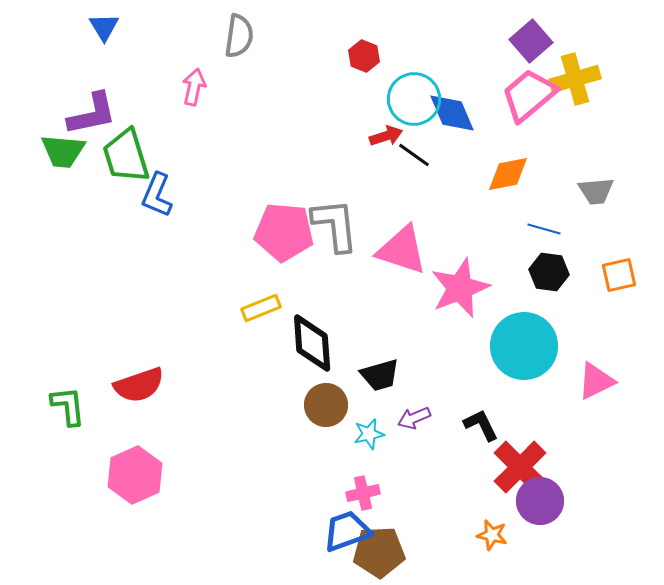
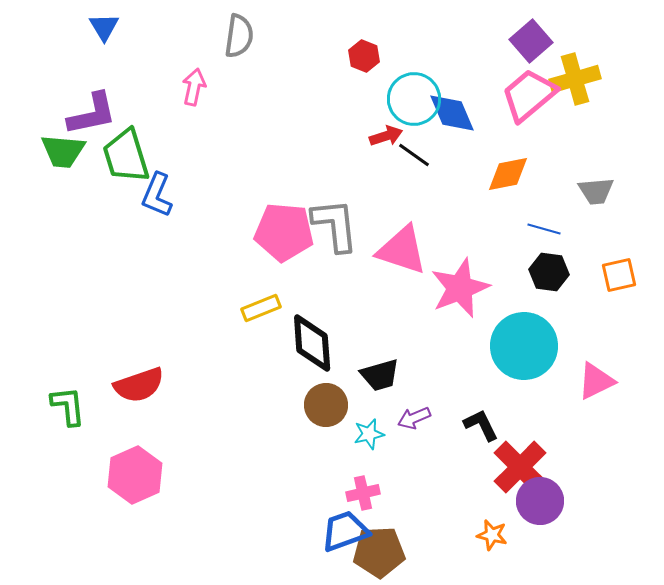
blue trapezoid at (347, 531): moved 2 px left
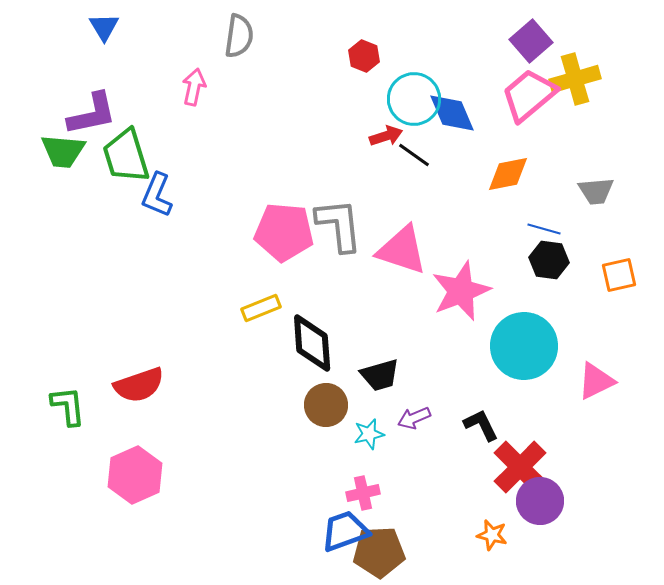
gray L-shape at (335, 225): moved 4 px right
black hexagon at (549, 272): moved 12 px up
pink star at (460, 288): moved 1 px right, 3 px down
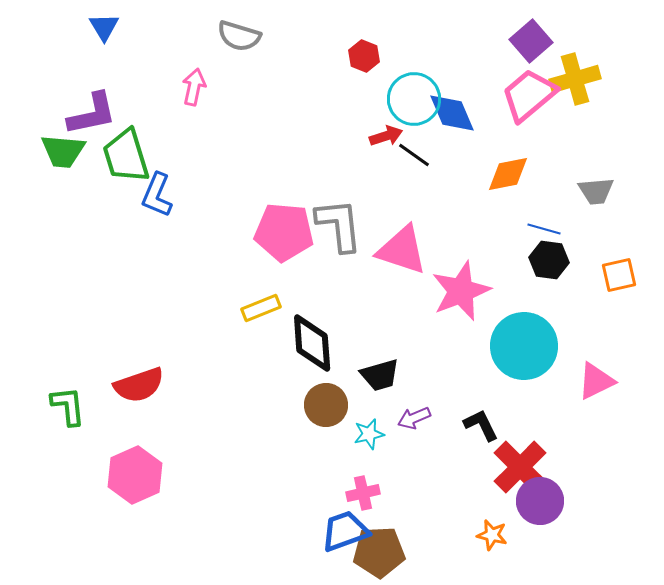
gray semicircle at (239, 36): rotated 99 degrees clockwise
